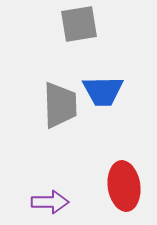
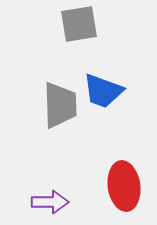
blue trapezoid: rotated 21 degrees clockwise
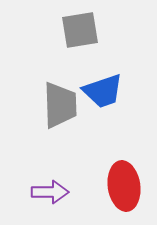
gray square: moved 1 px right, 6 px down
blue trapezoid: rotated 39 degrees counterclockwise
purple arrow: moved 10 px up
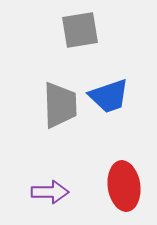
blue trapezoid: moved 6 px right, 5 px down
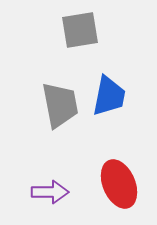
blue trapezoid: rotated 60 degrees counterclockwise
gray trapezoid: rotated 9 degrees counterclockwise
red ellipse: moved 5 px left, 2 px up; rotated 15 degrees counterclockwise
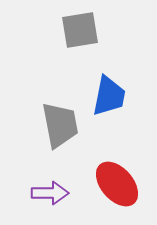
gray trapezoid: moved 20 px down
red ellipse: moved 2 px left; rotated 18 degrees counterclockwise
purple arrow: moved 1 px down
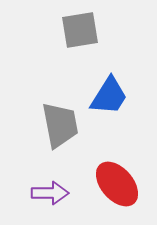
blue trapezoid: rotated 21 degrees clockwise
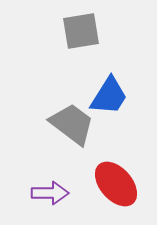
gray square: moved 1 px right, 1 px down
gray trapezoid: moved 12 px right, 1 px up; rotated 42 degrees counterclockwise
red ellipse: moved 1 px left
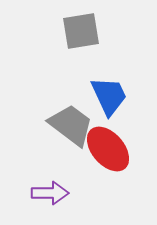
blue trapezoid: rotated 57 degrees counterclockwise
gray trapezoid: moved 1 px left, 1 px down
red ellipse: moved 8 px left, 35 px up
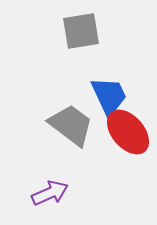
red ellipse: moved 20 px right, 17 px up
purple arrow: rotated 24 degrees counterclockwise
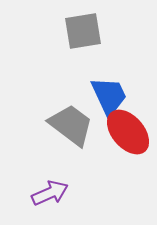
gray square: moved 2 px right
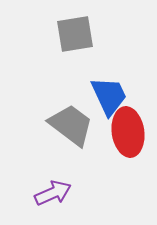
gray square: moved 8 px left, 3 px down
red ellipse: rotated 33 degrees clockwise
purple arrow: moved 3 px right
